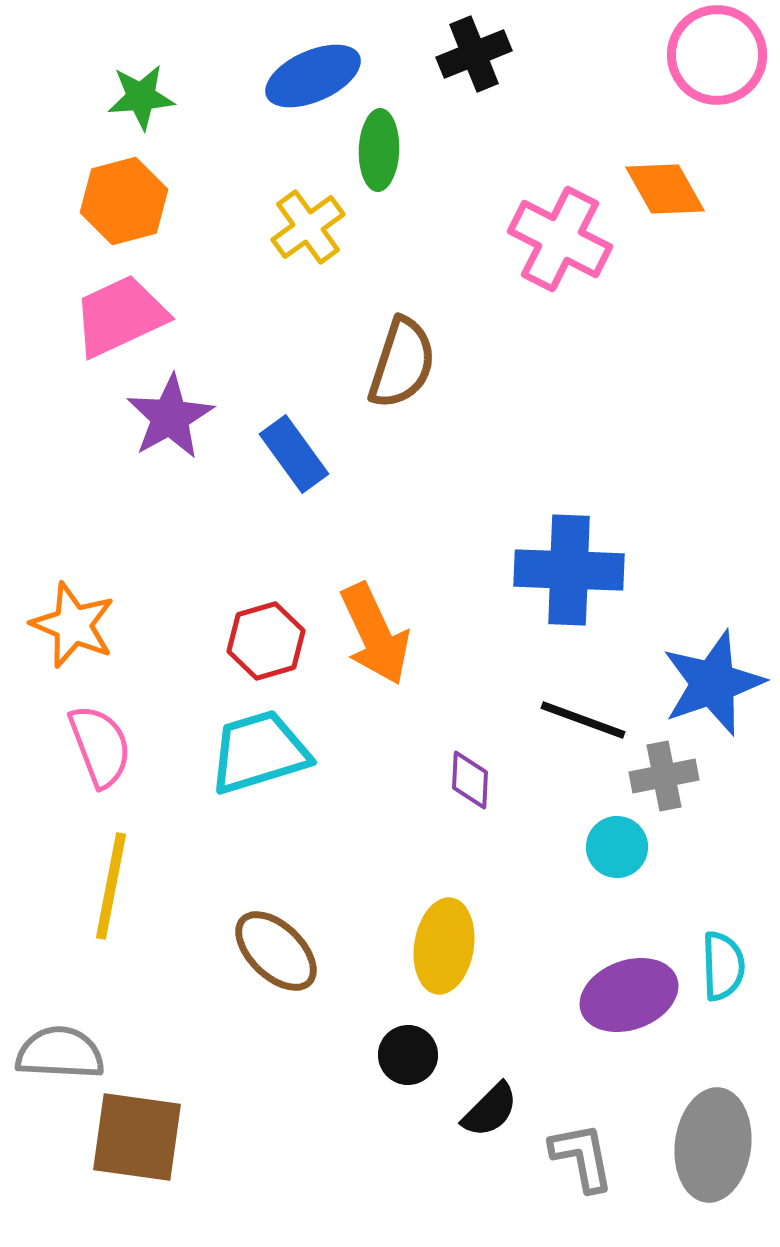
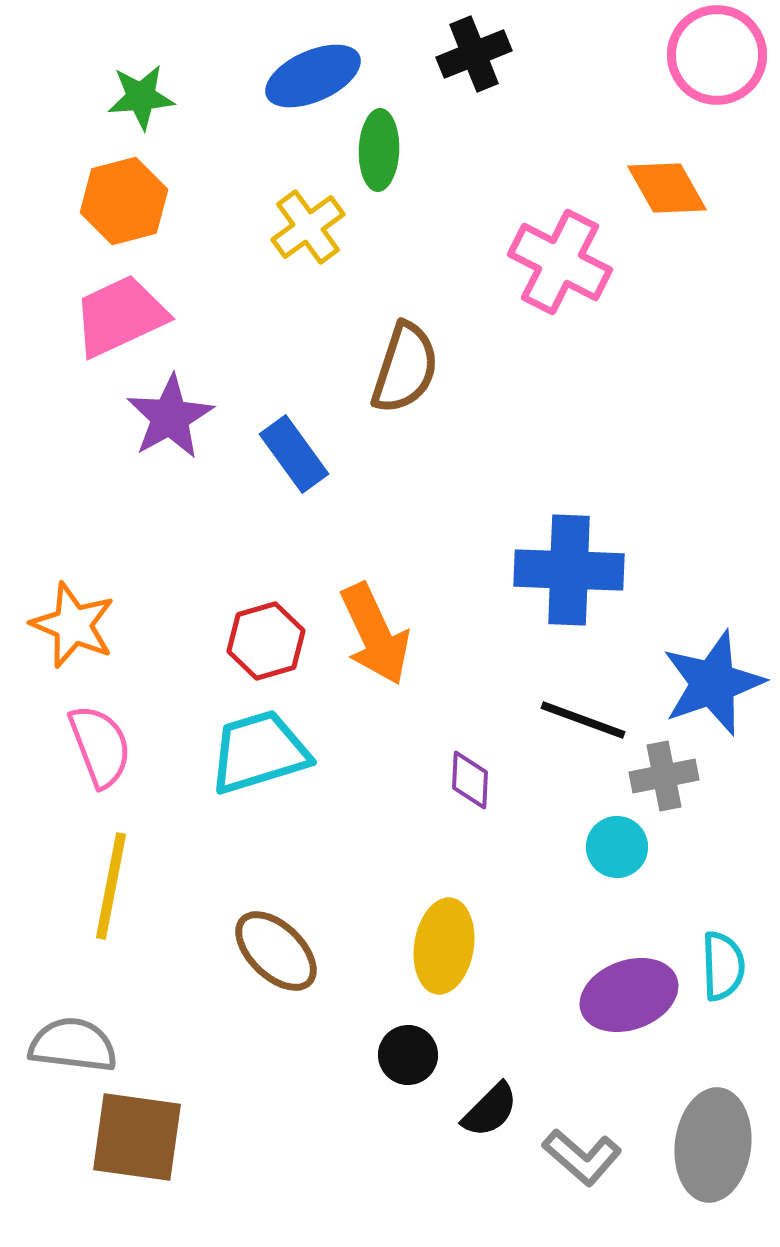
orange diamond: moved 2 px right, 1 px up
pink cross: moved 23 px down
brown semicircle: moved 3 px right, 5 px down
gray semicircle: moved 13 px right, 8 px up; rotated 4 degrees clockwise
gray L-shape: rotated 142 degrees clockwise
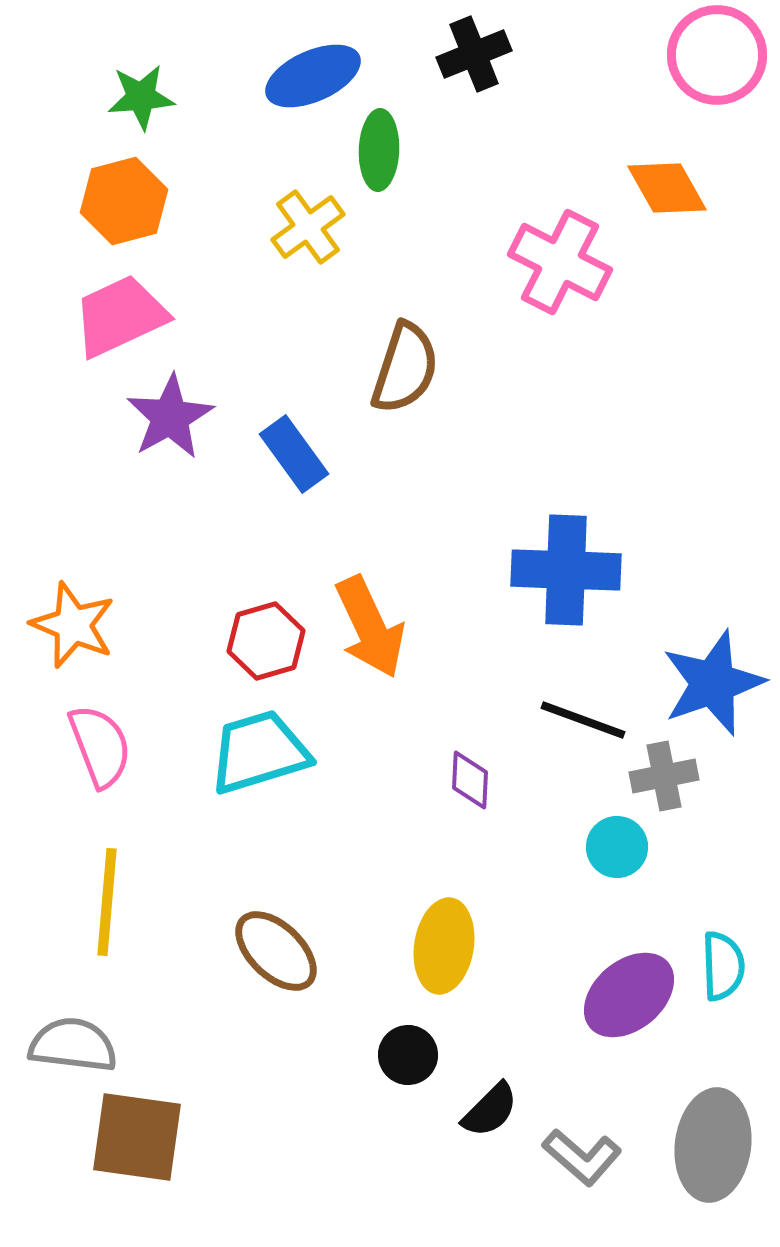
blue cross: moved 3 px left
orange arrow: moved 5 px left, 7 px up
yellow line: moved 4 px left, 16 px down; rotated 6 degrees counterclockwise
purple ellipse: rotated 20 degrees counterclockwise
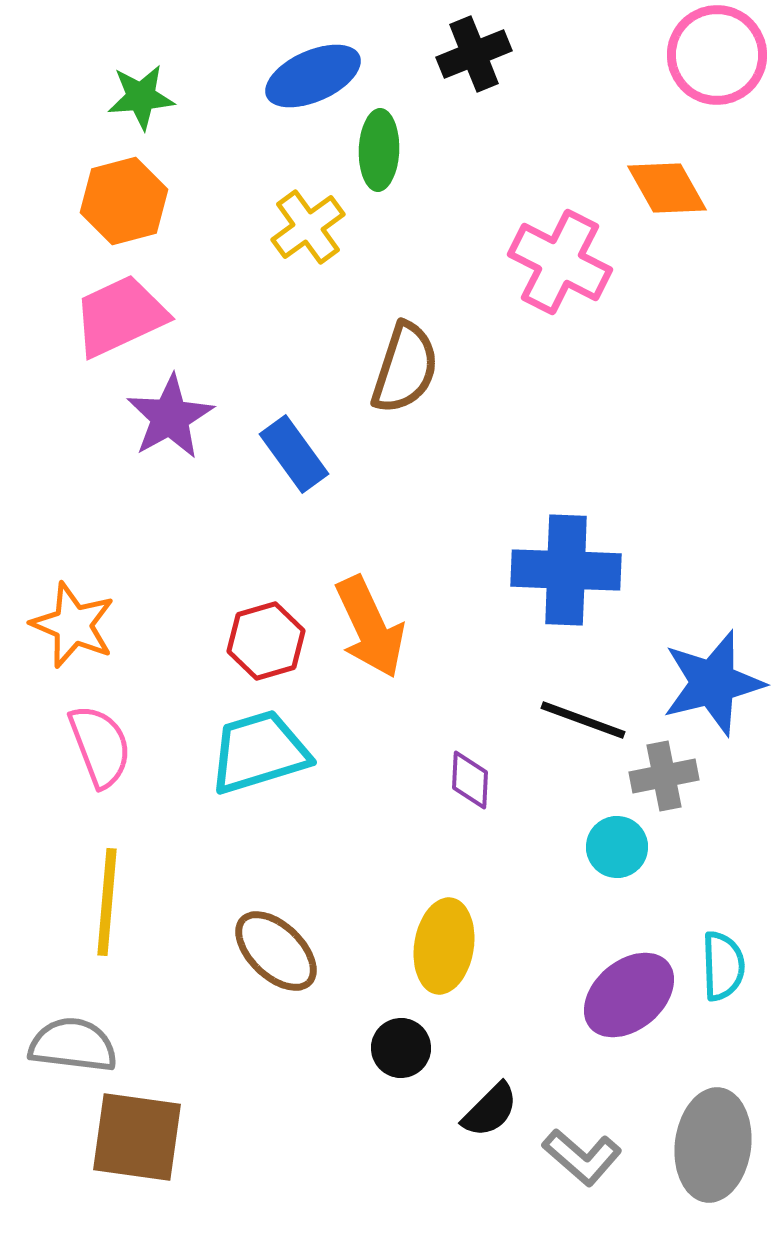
blue star: rotated 5 degrees clockwise
black circle: moved 7 px left, 7 px up
